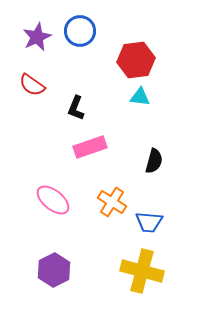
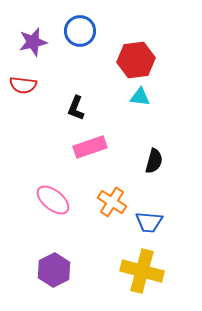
purple star: moved 4 px left, 5 px down; rotated 12 degrees clockwise
red semicircle: moved 9 px left; rotated 28 degrees counterclockwise
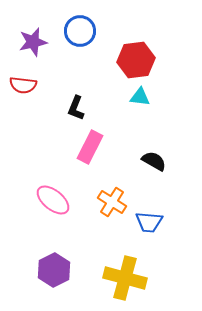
pink rectangle: rotated 44 degrees counterclockwise
black semicircle: rotated 75 degrees counterclockwise
yellow cross: moved 17 px left, 7 px down
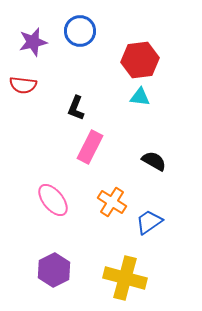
red hexagon: moved 4 px right
pink ellipse: rotated 12 degrees clockwise
blue trapezoid: rotated 140 degrees clockwise
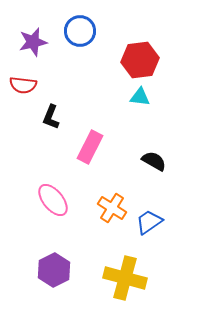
black L-shape: moved 25 px left, 9 px down
orange cross: moved 6 px down
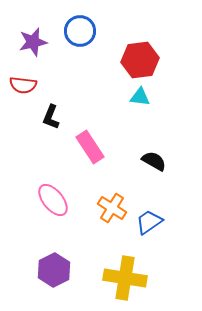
pink rectangle: rotated 60 degrees counterclockwise
yellow cross: rotated 6 degrees counterclockwise
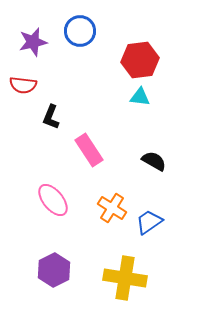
pink rectangle: moved 1 px left, 3 px down
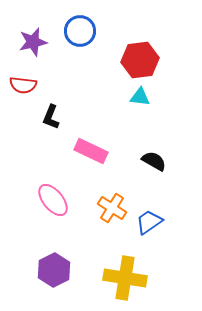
pink rectangle: moved 2 px right, 1 px down; rotated 32 degrees counterclockwise
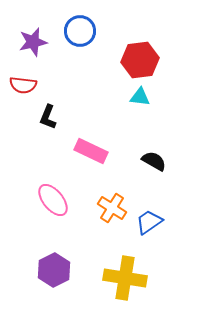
black L-shape: moved 3 px left
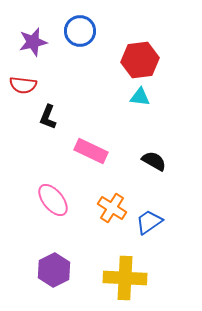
yellow cross: rotated 6 degrees counterclockwise
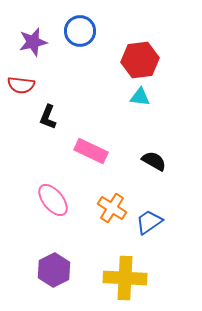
red semicircle: moved 2 px left
